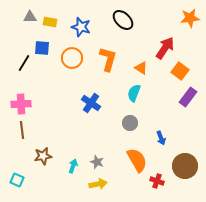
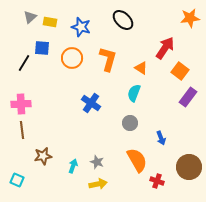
gray triangle: rotated 40 degrees counterclockwise
brown circle: moved 4 px right, 1 px down
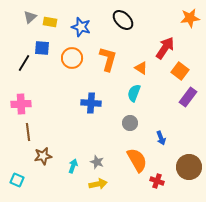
blue cross: rotated 30 degrees counterclockwise
brown line: moved 6 px right, 2 px down
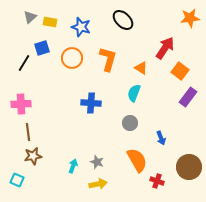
blue square: rotated 21 degrees counterclockwise
brown star: moved 10 px left
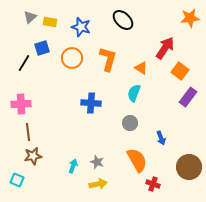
red cross: moved 4 px left, 3 px down
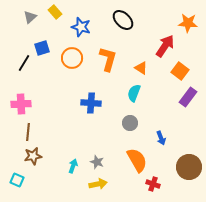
orange star: moved 2 px left, 5 px down; rotated 12 degrees clockwise
yellow rectangle: moved 5 px right, 10 px up; rotated 40 degrees clockwise
red arrow: moved 2 px up
brown line: rotated 12 degrees clockwise
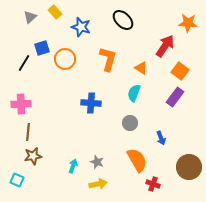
orange circle: moved 7 px left, 1 px down
purple rectangle: moved 13 px left
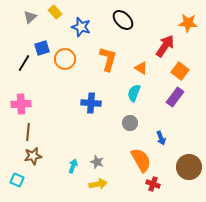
orange semicircle: moved 4 px right
